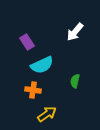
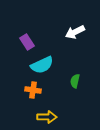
white arrow: rotated 24 degrees clockwise
yellow arrow: moved 3 px down; rotated 36 degrees clockwise
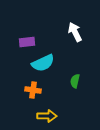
white arrow: rotated 90 degrees clockwise
purple rectangle: rotated 63 degrees counterclockwise
cyan semicircle: moved 1 px right, 2 px up
yellow arrow: moved 1 px up
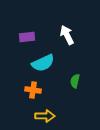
white arrow: moved 8 px left, 3 px down
purple rectangle: moved 5 px up
yellow arrow: moved 2 px left
